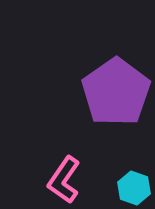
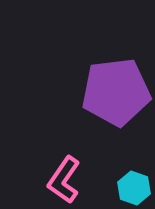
purple pentagon: rotated 28 degrees clockwise
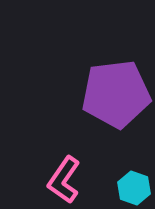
purple pentagon: moved 2 px down
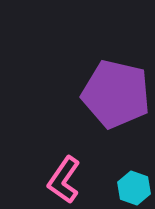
purple pentagon: rotated 20 degrees clockwise
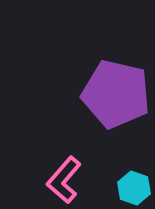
pink L-shape: rotated 6 degrees clockwise
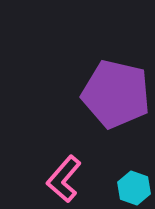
pink L-shape: moved 1 px up
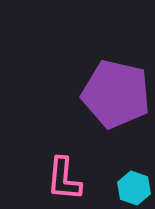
pink L-shape: rotated 36 degrees counterclockwise
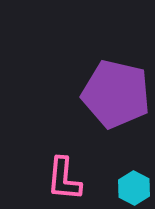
cyan hexagon: rotated 8 degrees clockwise
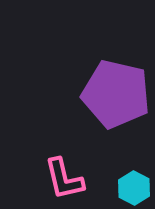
pink L-shape: rotated 18 degrees counterclockwise
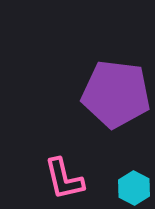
purple pentagon: rotated 6 degrees counterclockwise
